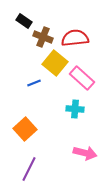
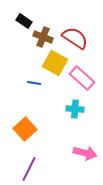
red semicircle: rotated 40 degrees clockwise
yellow square: rotated 10 degrees counterclockwise
blue line: rotated 32 degrees clockwise
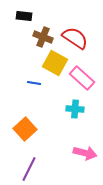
black rectangle: moved 5 px up; rotated 28 degrees counterclockwise
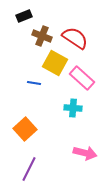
black rectangle: rotated 28 degrees counterclockwise
brown cross: moved 1 px left, 1 px up
cyan cross: moved 2 px left, 1 px up
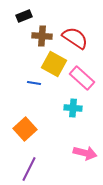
brown cross: rotated 18 degrees counterclockwise
yellow square: moved 1 px left, 1 px down
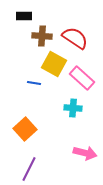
black rectangle: rotated 21 degrees clockwise
